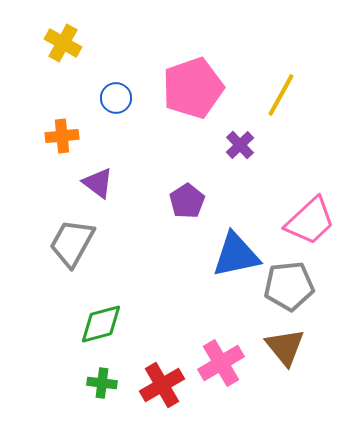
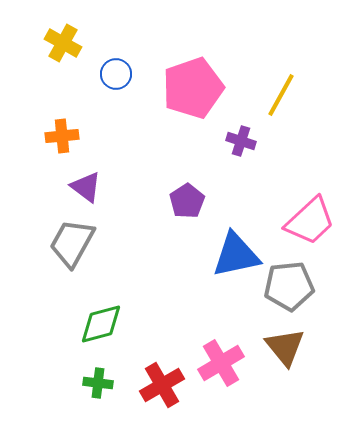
blue circle: moved 24 px up
purple cross: moved 1 px right, 4 px up; rotated 28 degrees counterclockwise
purple triangle: moved 12 px left, 4 px down
green cross: moved 4 px left
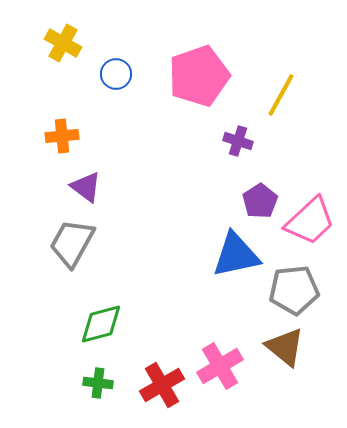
pink pentagon: moved 6 px right, 12 px up
purple cross: moved 3 px left
purple pentagon: moved 73 px right
gray pentagon: moved 5 px right, 4 px down
brown triangle: rotated 12 degrees counterclockwise
pink cross: moved 1 px left, 3 px down
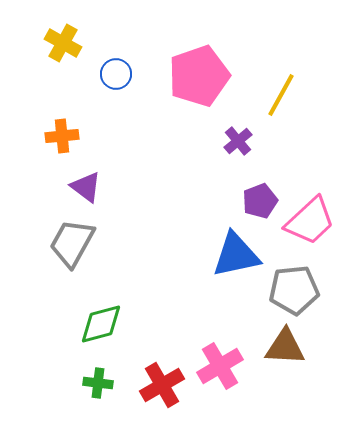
purple cross: rotated 32 degrees clockwise
purple pentagon: rotated 12 degrees clockwise
brown triangle: rotated 36 degrees counterclockwise
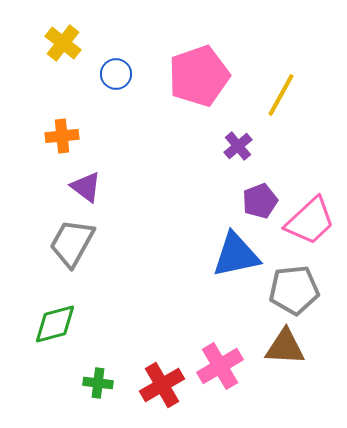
yellow cross: rotated 9 degrees clockwise
purple cross: moved 5 px down
green diamond: moved 46 px left
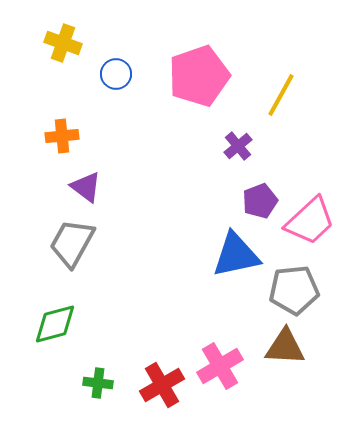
yellow cross: rotated 18 degrees counterclockwise
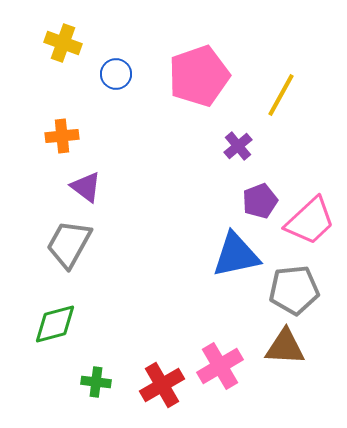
gray trapezoid: moved 3 px left, 1 px down
green cross: moved 2 px left, 1 px up
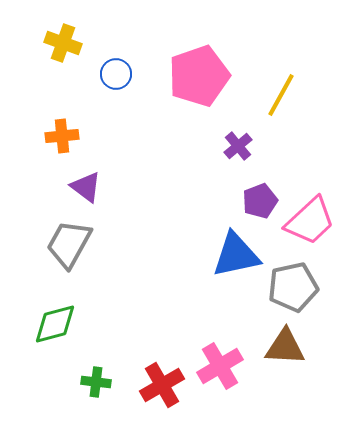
gray pentagon: moved 1 px left, 3 px up; rotated 6 degrees counterclockwise
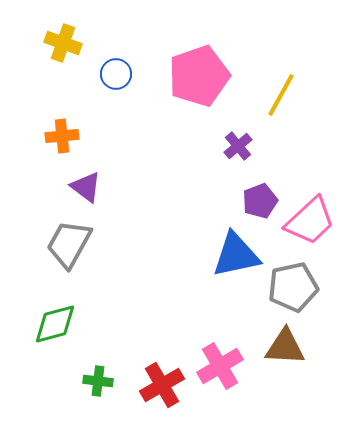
green cross: moved 2 px right, 1 px up
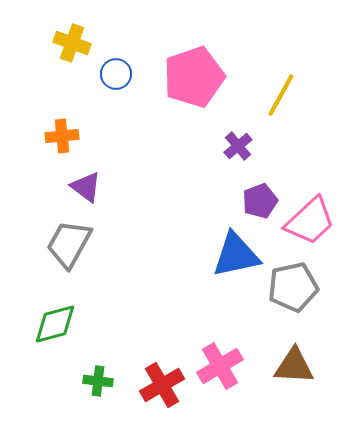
yellow cross: moved 9 px right
pink pentagon: moved 5 px left, 1 px down
brown triangle: moved 9 px right, 19 px down
